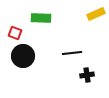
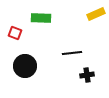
black circle: moved 2 px right, 10 px down
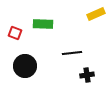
green rectangle: moved 2 px right, 6 px down
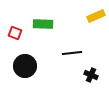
yellow rectangle: moved 2 px down
black cross: moved 4 px right; rotated 32 degrees clockwise
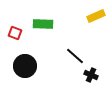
black line: moved 3 px right, 3 px down; rotated 48 degrees clockwise
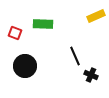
black line: rotated 24 degrees clockwise
